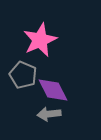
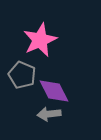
gray pentagon: moved 1 px left
purple diamond: moved 1 px right, 1 px down
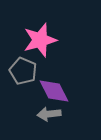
pink star: rotated 8 degrees clockwise
gray pentagon: moved 1 px right, 4 px up
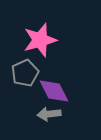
gray pentagon: moved 2 px right, 2 px down; rotated 24 degrees clockwise
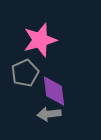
purple diamond: rotated 20 degrees clockwise
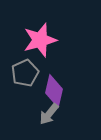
purple diamond: rotated 20 degrees clockwise
gray arrow: rotated 45 degrees counterclockwise
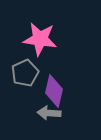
pink star: moved 1 px up; rotated 24 degrees clockwise
gray arrow: moved 1 px up; rotated 55 degrees clockwise
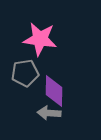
gray pentagon: rotated 16 degrees clockwise
purple diamond: rotated 12 degrees counterclockwise
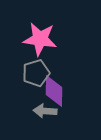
gray pentagon: moved 11 px right; rotated 8 degrees counterclockwise
gray arrow: moved 4 px left, 2 px up
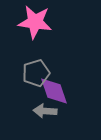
pink star: moved 5 px left, 17 px up
purple diamond: rotated 20 degrees counterclockwise
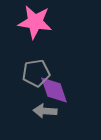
gray pentagon: rotated 8 degrees clockwise
purple diamond: moved 1 px up
